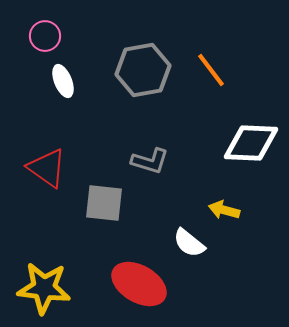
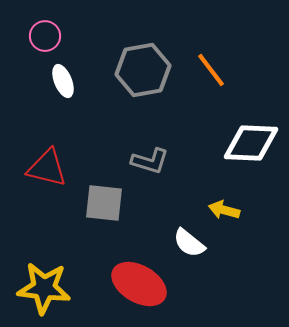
red triangle: rotated 21 degrees counterclockwise
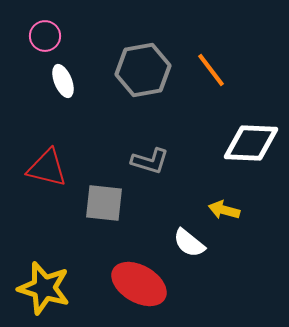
yellow star: rotated 10 degrees clockwise
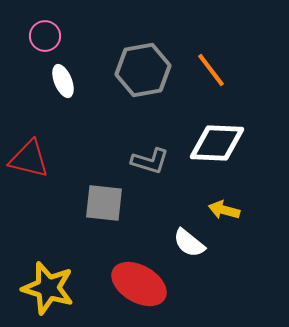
white diamond: moved 34 px left
red triangle: moved 18 px left, 9 px up
yellow star: moved 4 px right
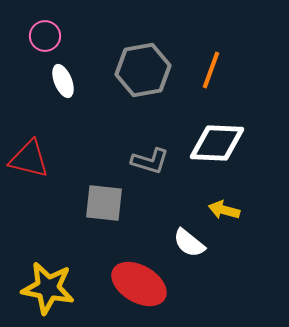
orange line: rotated 57 degrees clockwise
yellow star: rotated 6 degrees counterclockwise
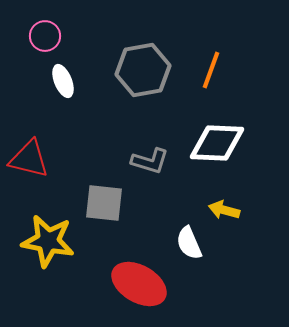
white semicircle: rotated 28 degrees clockwise
yellow star: moved 47 px up
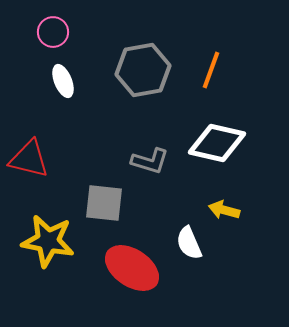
pink circle: moved 8 px right, 4 px up
white diamond: rotated 10 degrees clockwise
red ellipse: moved 7 px left, 16 px up; rotated 4 degrees clockwise
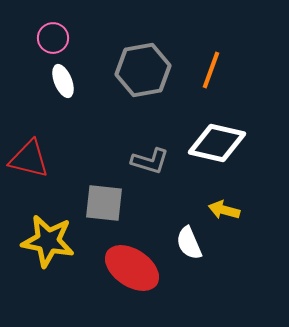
pink circle: moved 6 px down
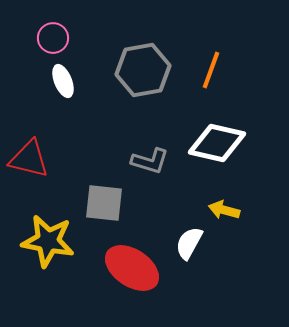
white semicircle: rotated 52 degrees clockwise
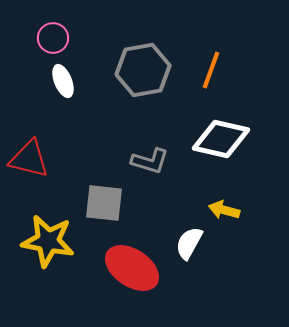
white diamond: moved 4 px right, 4 px up
